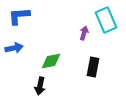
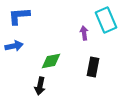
purple arrow: rotated 24 degrees counterclockwise
blue arrow: moved 2 px up
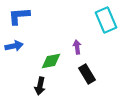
purple arrow: moved 7 px left, 14 px down
black rectangle: moved 6 px left, 7 px down; rotated 42 degrees counterclockwise
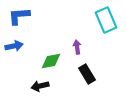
black arrow: rotated 66 degrees clockwise
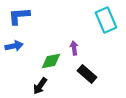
purple arrow: moved 3 px left, 1 px down
black rectangle: rotated 18 degrees counterclockwise
black arrow: rotated 42 degrees counterclockwise
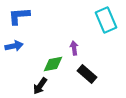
green diamond: moved 2 px right, 3 px down
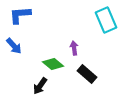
blue L-shape: moved 1 px right, 1 px up
blue arrow: rotated 60 degrees clockwise
green diamond: rotated 50 degrees clockwise
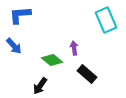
green diamond: moved 1 px left, 4 px up
